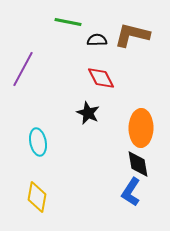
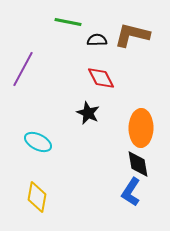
cyan ellipse: rotated 52 degrees counterclockwise
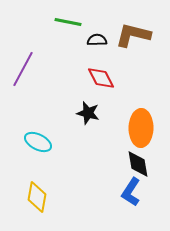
brown L-shape: moved 1 px right
black star: rotated 10 degrees counterclockwise
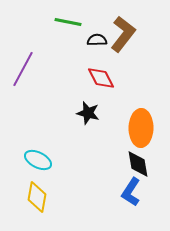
brown L-shape: moved 10 px left, 1 px up; rotated 114 degrees clockwise
cyan ellipse: moved 18 px down
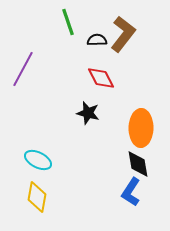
green line: rotated 60 degrees clockwise
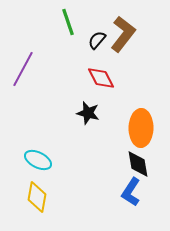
black semicircle: rotated 48 degrees counterclockwise
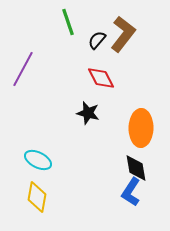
black diamond: moved 2 px left, 4 px down
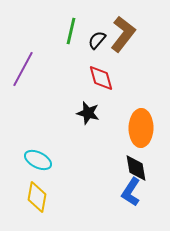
green line: moved 3 px right, 9 px down; rotated 32 degrees clockwise
red diamond: rotated 12 degrees clockwise
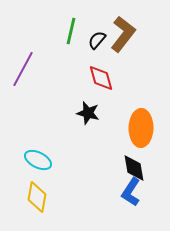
black diamond: moved 2 px left
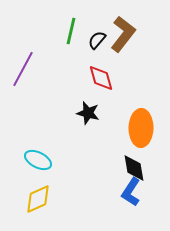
yellow diamond: moved 1 px right, 2 px down; rotated 56 degrees clockwise
